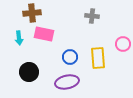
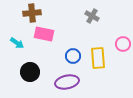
gray cross: rotated 24 degrees clockwise
cyan arrow: moved 2 px left, 5 px down; rotated 48 degrees counterclockwise
blue circle: moved 3 px right, 1 px up
black circle: moved 1 px right
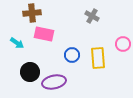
blue circle: moved 1 px left, 1 px up
purple ellipse: moved 13 px left
